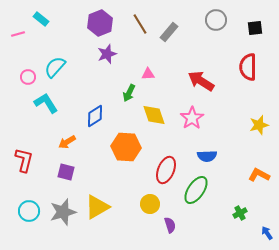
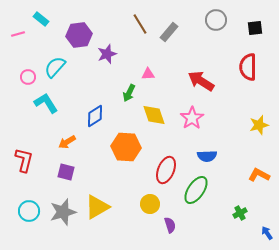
purple hexagon: moved 21 px left, 12 px down; rotated 15 degrees clockwise
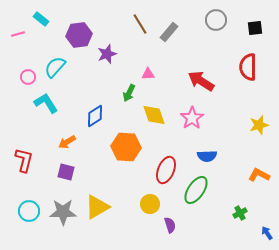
gray star: rotated 16 degrees clockwise
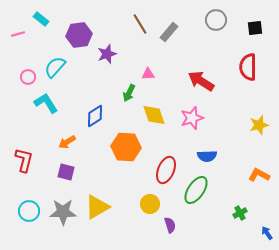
pink star: rotated 15 degrees clockwise
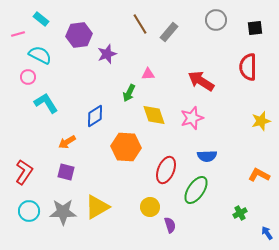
cyan semicircle: moved 15 px left, 12 px up; rotated 75 degrees clockwise
yellow star: moved 2 px right, 4 px up
red L-shape: moved 12 px down; rotated 20 degrees clockwise
yellow circle: moved 3 px down
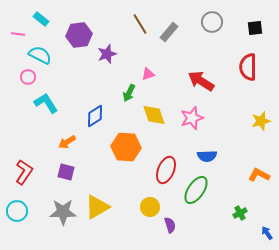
gray circle: moved 4 px left, 2 px down
pink line: rotated 24 degrees clockwise
pink triangle: rotated 16 degrees counterclockwise
cyan circle: moved 12 px left
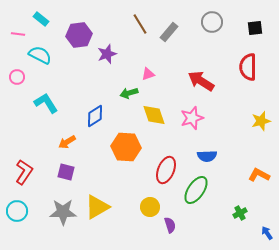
pink circle: moved 11 px left
green arrow: rotated 48 degrees clockwise
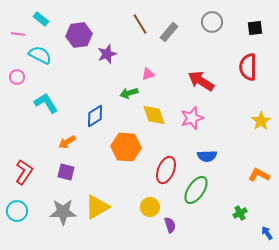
yellow star: rotated 18 degrees counterclockwise
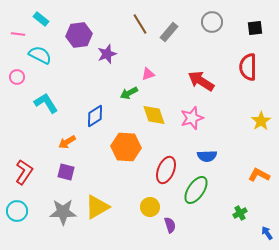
green arrow: rotated 12 degrees counterclockwise
